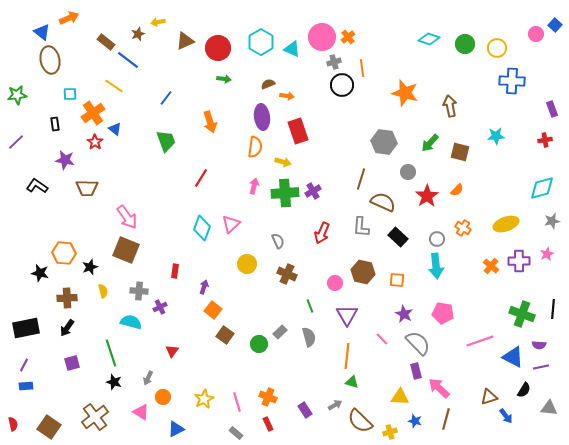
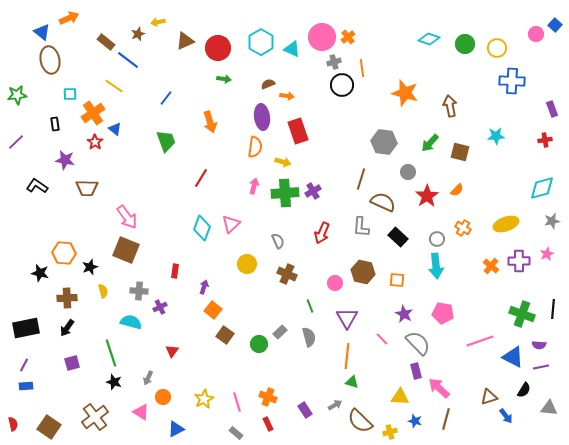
purple triangle at (347, 315): moved 3 px down
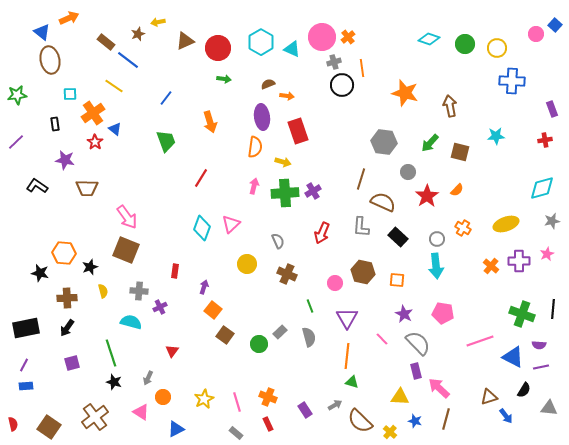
yellow cross at (390, 432): rotated 32 degrees counterclockwise
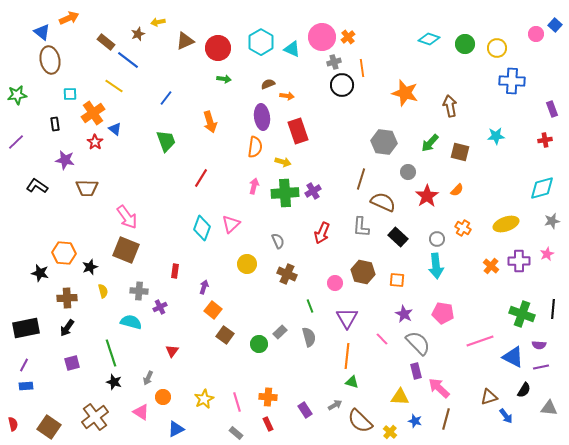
orange cross at (268, 397): rotated 18 degrees counterclockwise
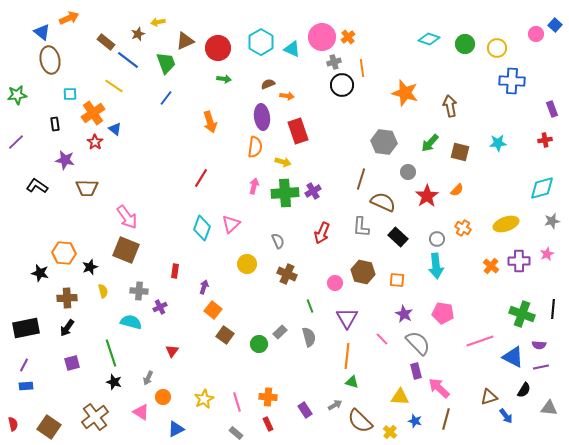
cyan star at (496, 136): moved 2 px right, 7 px down
green trapezoid at (166, 141): moved 78 px up
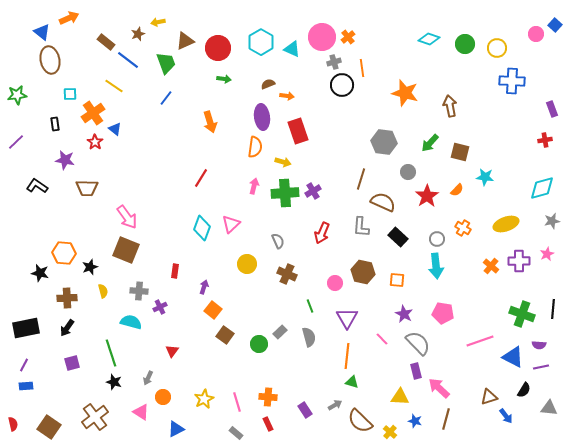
cyan star at (498, 143): moved 13 px left, 34 px down; rotated 12 degrees clockwise
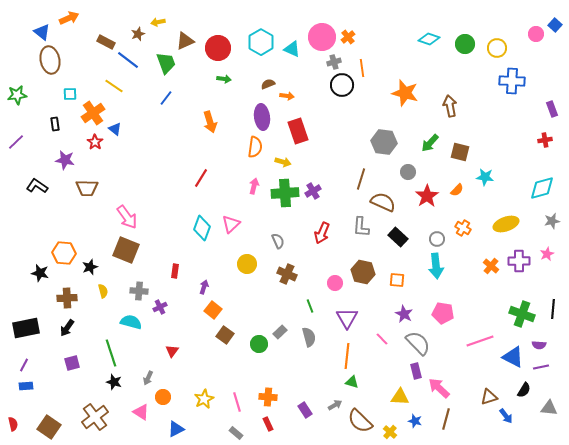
brown rectangle at (106, 42): rotated 12 degrees counterclockwise
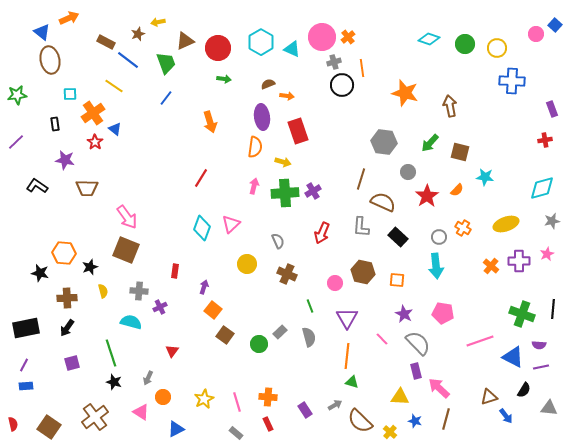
gray circle at (437, 239): moved 2 px right, 2 px up
